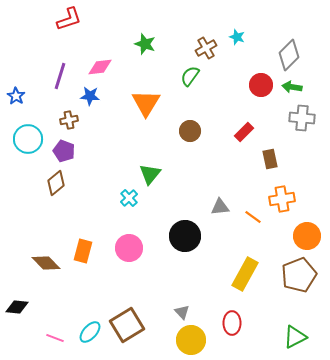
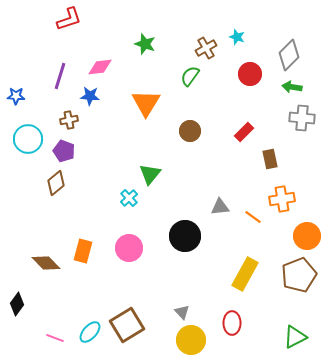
red circle at (261, 85): moved 11 px left, 11 px up
blue star at (16, 96): rotated 30 degrees counterclockwise
black diamond at (17, 307): moved 3 px up; rotated 60 degrees counterclockwise
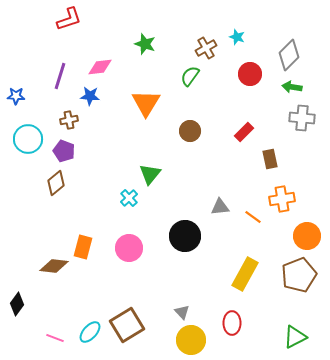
orange rectangle at (83, 251): moved 4 px up
brown diamond at (46, 263): moved 8 px right, 3 px down; rotated 40 degrees counterclockwise
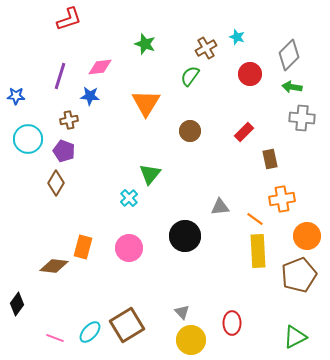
brown diamond at (56, 183): rotated 20 degrees counterclockwise
orange line at (253, 217): moved 2 px right, 2 px down
yellow rectangle at (245, 274): moved 13 px right, 23 px up; rotated 32 degrees counterclockwise
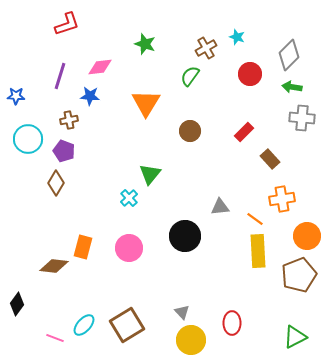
red L-shape at (69, 19): moved 2 px left, 5 px down
brown rectangle at (270, 159): rotated 30 degrees counterclockwise
cyan ellipse at (90, 332): moved 6 px left, 7 px up
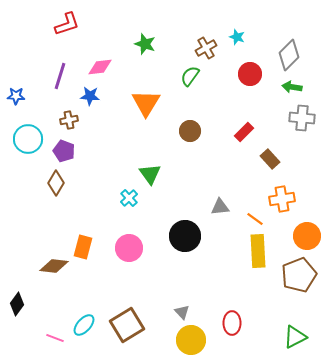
green triangle at (150, 174): rotated 15 degrees counterclockwise
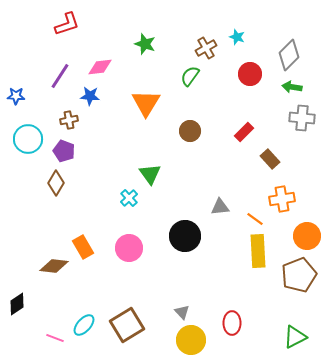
purple line at (60, 76): rotated 16 degrees clockwise
orange rectangle at (83, 247): rotated 45 degrees counterclockwise
black diamond at (17, 304): rotated 20 degrees clockwise
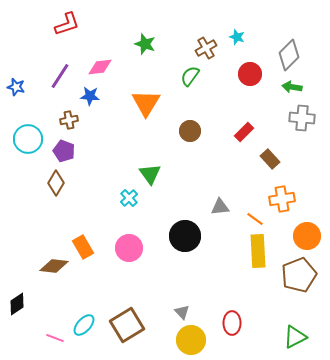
blue star at (16, 96): moved 9 px up; rotated 12 degrees clockwise
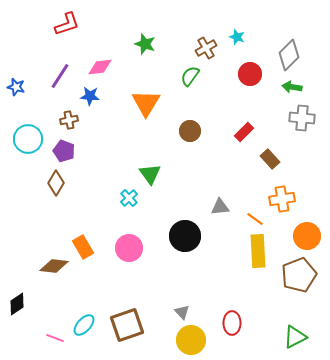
brown square at (127, 325): rotated 12 degrees clockwise
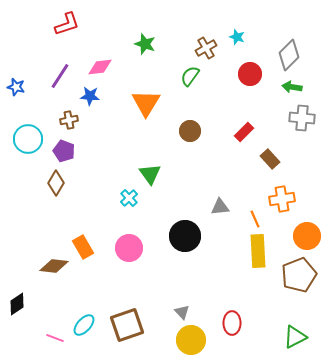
orange line at (255, 219): rotated 30 degrees clockwise
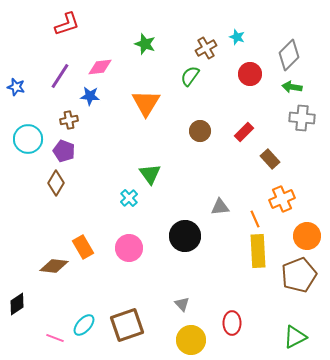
brown circle at (190, 131): moved 10 px right
orange cross at (282, 199): rotated 15 degrees counterclockwise
gray triangle at (182, 312): moved 8 px up
